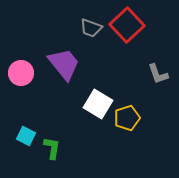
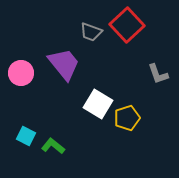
gray trapezoid: moved 4 px down
green L-shape: moved 1 px right, 2 px up; rotated 60 degrees counterclockwise
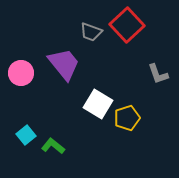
cyan square: moved 1 px up; rotated 24 degrees clockwise
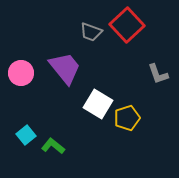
purple trapezoid: moved 1 px right, 4 px down
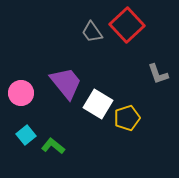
gray trapezoid: moved 1 px right; rotated 35 degrees clockwise
purple trapezoid: moved 1 px right, 15 px down
pink circle: moved 20 px down
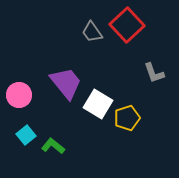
gray L-shape: moved 4 px left, 1 px up
pink circle: moved 2 px left, 2 px down
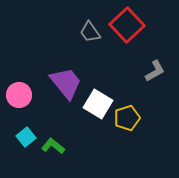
gray trapezoid: moved 2 px left
gray L-shape: moved 1 px right, 2 px up; rotated 100 degrees counterclockwise
cyan square: moved 2 px down
